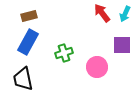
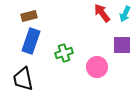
blue rectangle: moved 3 px right, 1 px up; rotated 10 degrees counterclockwise
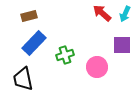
red arrow: rotated 12 degrees counterclockwise
blue rectangle: moved 3 px right, 2 px down; rotated 25 degrees clockwise
green cross: moved 1 px right, 2 px down
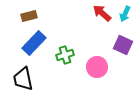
purple square: moved 1 px right; rotated 24 degrees clockwise
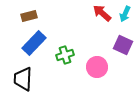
black trapezoid: rotated 15 degrees clockwise
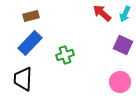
brown rectangle: moved 2 px right
blue rectangle: moved 4 px left
pink circle: moved 23 px right, 15 px down
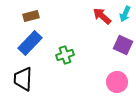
red arrow: moved 3 px down
pink circle: moved 3 px left
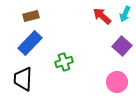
purple square: moved 1 px left, 1 px down; rotated 18 degrees clockwise
green cross: moved 1 px left, 7 px down
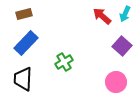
brown rectangle: moved 7 px left, 2 px up
blue rectangle: moved 4 px left
green cross: rotated 12 degrees counterclockwise
pink circle: moved 1 px left
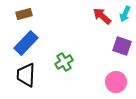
purple square: rotated 24 degrees counterclockwise
black trapezoid: moved 3 px right, 4 px up
